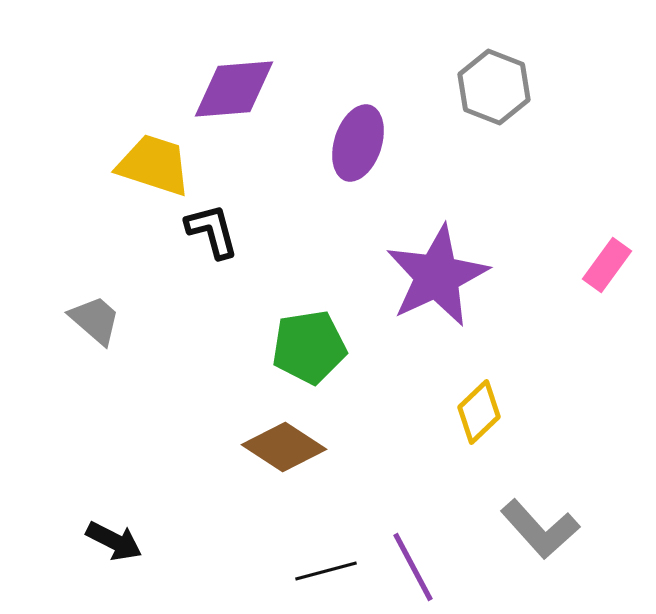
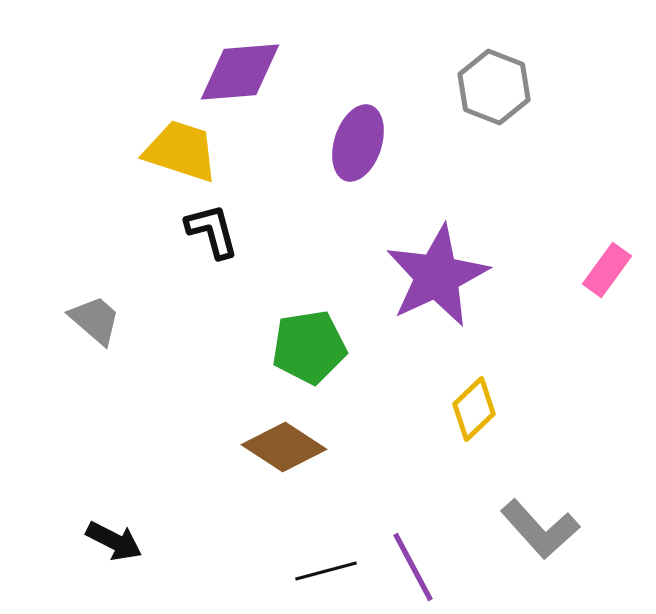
purple diamond: moved 6 px right, 17 px up
yellow trapezoid: moved 27 px right, 14 px up
pink rectangle: moved 5 px down
yellow diamond: moved 5 px left, 3 px up
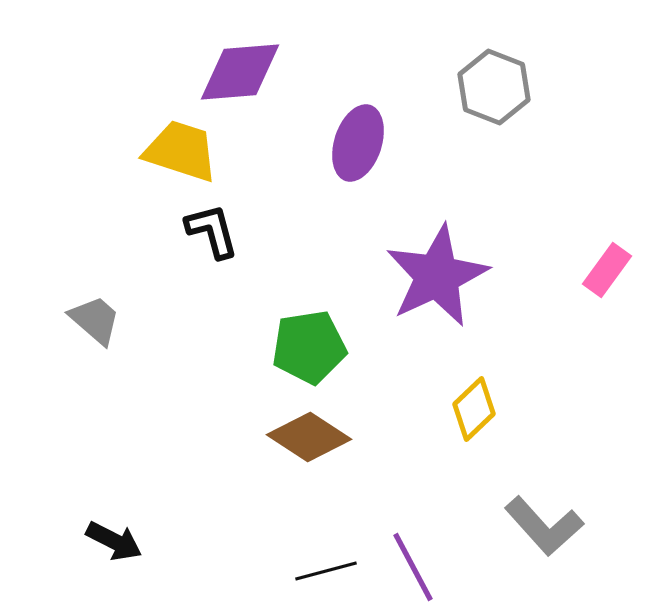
brown diamond: moved 25 px right, 10 px up
gray L-shape: moved 4 px right, 3 px up
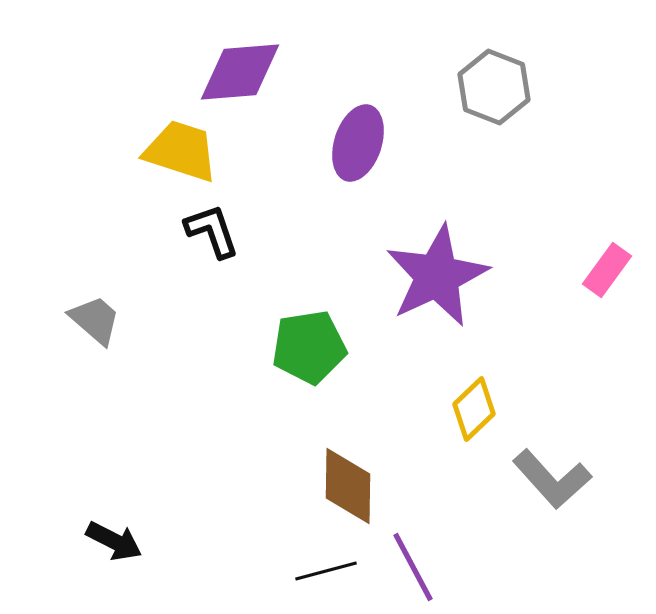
black L-shape: rotated 4 degrees counterclockwise
brown diamond: moved 39 px right, 49 px down; rotated 58 degrees clockwise
gray L-shape: moved 8 px right, 47 px up
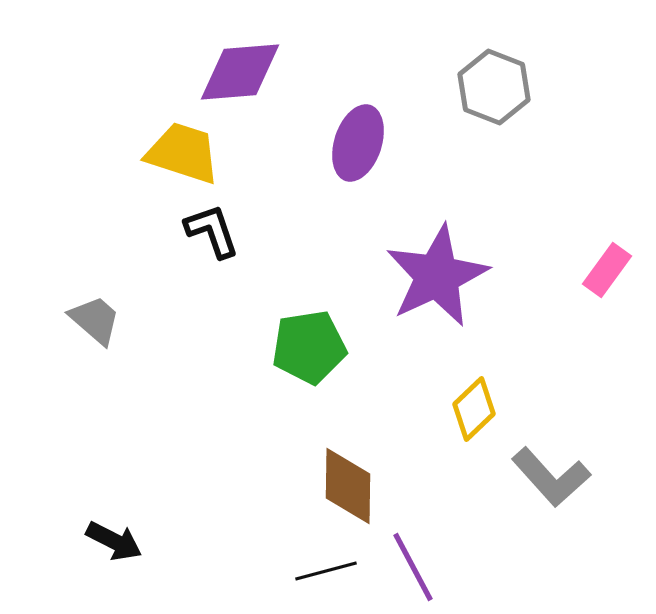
yellow trapezoid: moved 2 px right, 2 px down
gray L-shape: moved 1 px left, 2 px up
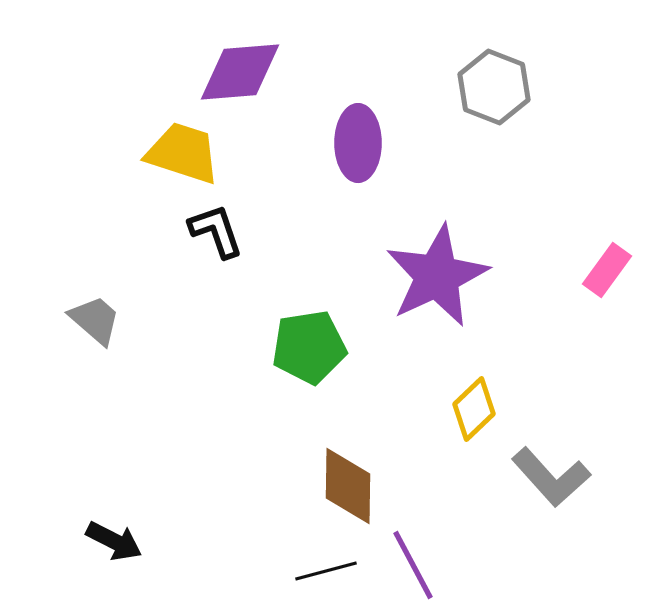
purple ellipse: rotated 18 degrees counterclockwise
black L-shape: moved 4 px right
purple line: moved 2 px up
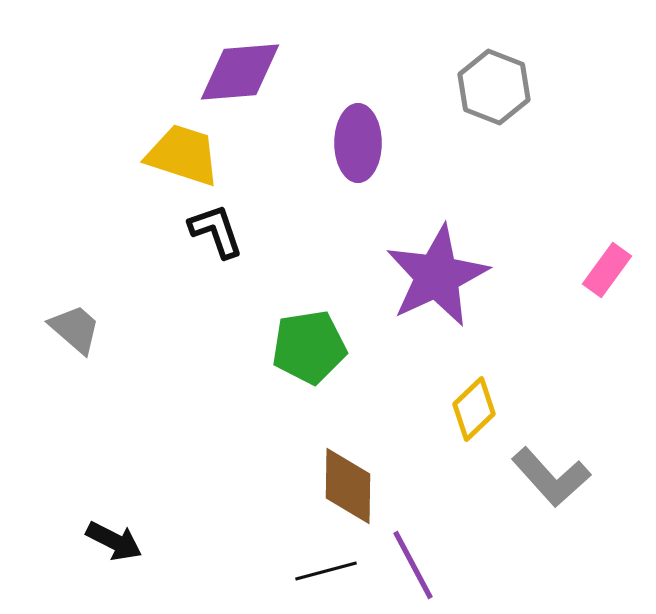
yellow trapezoid: moved 2 px down
gray trapezoid: moved 20 px left, 9 px down
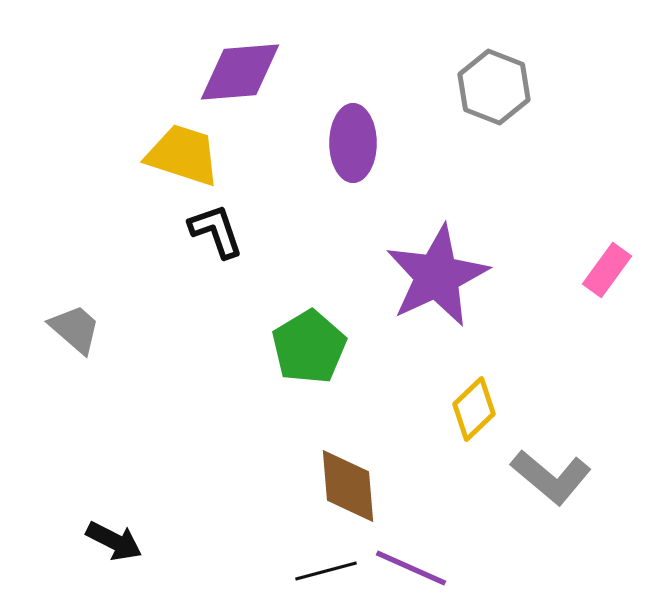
purple ellipse: moved 5 px left
green pentagon: rotated 22 degrees counterclockwise
gray L-shape: rotated 8 degrees counterclockwise
brown diamond: rotated 6 degrees counterclockwise
purple line: moved 2 px left, 3 px down; rotated 38 degrees counterclockwise
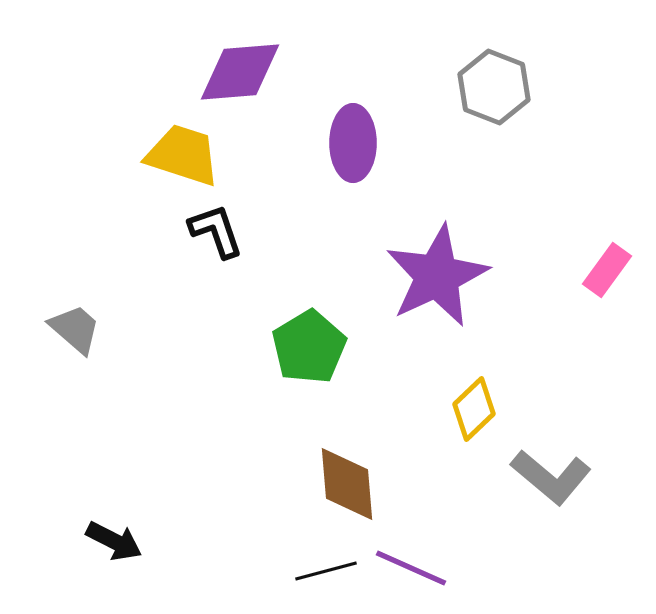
brown diamond: moved 1 px left, 2 px up
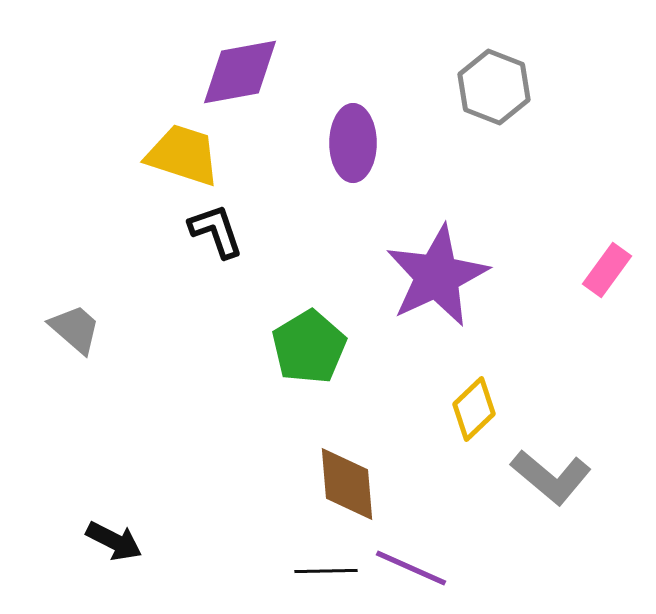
purple diamond: rotated 6 degrees counterclockwise
black line: rotated 14 degrees clockwise
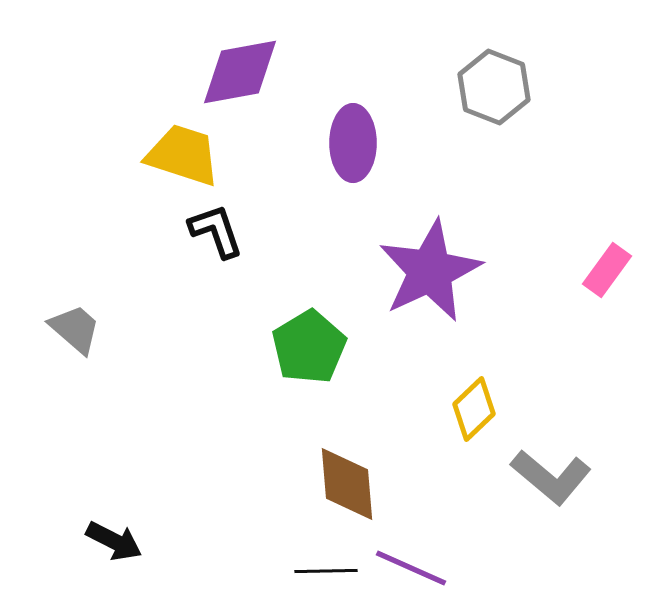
purple star: moved 7 px left, 5 px up
